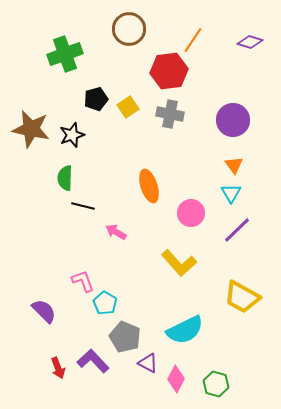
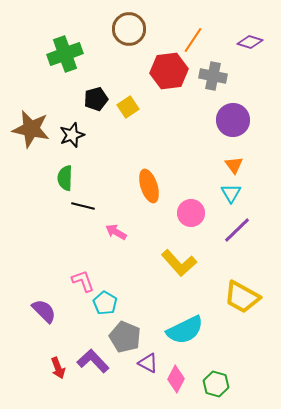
gray cross: moved 43 px right, 38 px up
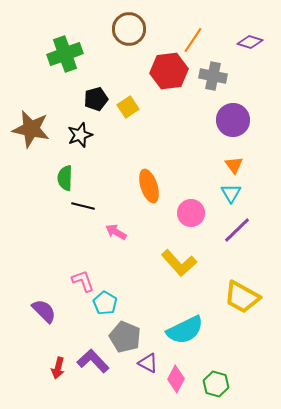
black star: moved 8 px right
red arrow: rotated 35 degrees clockwise
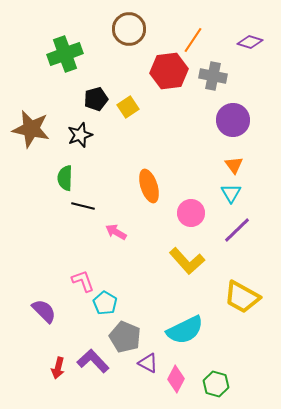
yellow L-shape: moved 8 px right, 2 px up
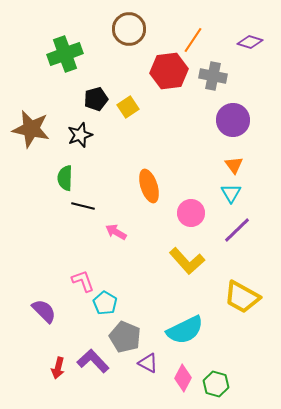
pink diamond: moved 7 px right, 1 px up
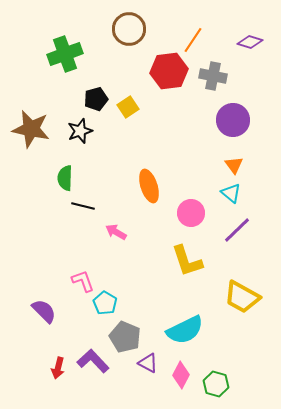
black star: moved 4 px up
cyan triangle: rotated 20 degrees counterclockwise
yellow L-shape: rotated 24 degrees clockwise
pink diamond: moved 2 px left, 3 px up
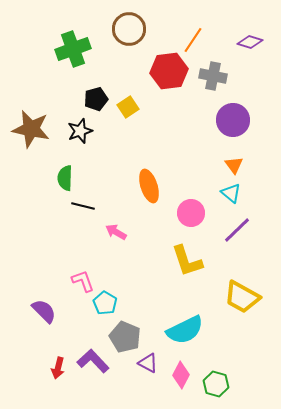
green cross: moved 8 px right, 5 px up
